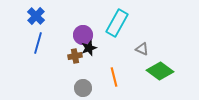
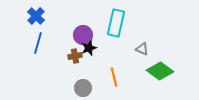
cyan rectangle: moved 1 px left; rotated 16 degrees counterclockwise
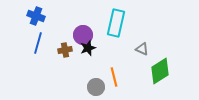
blue cross: rotated 24 degrees counterclockwise
black star: moved 1 px left
brown cross: moved 10 px left, 6 px up
green diamond: rotated 68 degrees counterclockwise
gray circle: moved 13 px right, 1 px up
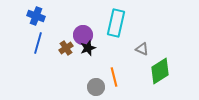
brown cross: moved 1 px right, 2 px up; rotated 24 degrees counterclockwise
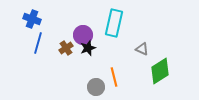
blue cross: moved 4 px left, 3 px down
cyan rectangle: moved 2 px left
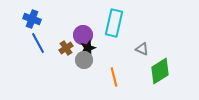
blue line: rotated 45 degrees counterclockwise
gray circle: moved 12 px left, 27 px up
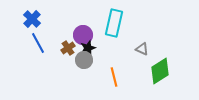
blue cross: rotated 24 degrees clockwise
brown cross: moved 2 px right
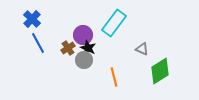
cyan rectangle: rotated 24 degrees clockwise
black star: rotated 28 degrees counterclockwise
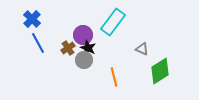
cyan rectangle: moved 1 px left, 1 px up
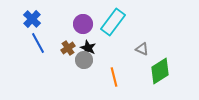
purple circle: moved 11 px up
